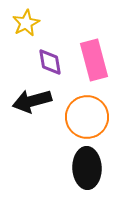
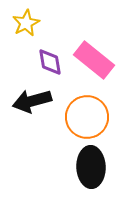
pink rectangle: rotated 36 degrees counterclockwise
black ellipse: moved 4 px right, 1 px up
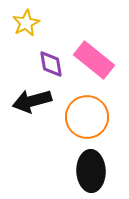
purple diamond: moved 1 px right, 2 px down
black ellipse: moved 4 px down
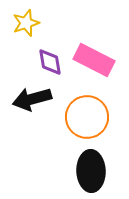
yellow star: rotated 8 degrees clockwise
pink rectangle: rotated 12 degrees counterclockwise
purple diamond: moved 1 px left, 2 px up
black arrow: moved 2 px up
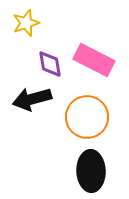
purple diamond: moved 2 px down
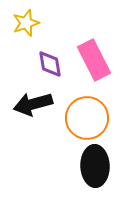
pink rectangle: rotated 36 degrees clockwise
black arrow: moved 1 px right, 5 px down
orange circle: moved 1 px down
black ellipse: moved 4 px right, 5 px up
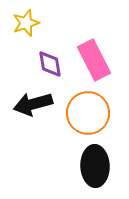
orange circle: moved 1 px right, 5 px up
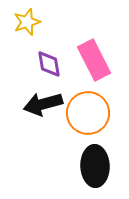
yellow star: moved 1 px right, 1 px up
purple diamond: moved 1 px left
black arrow: moved 10 px right
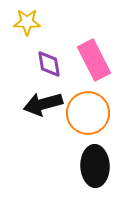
yellow star: rotated 20 degrees clockwise
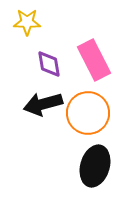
black ellipse: rotated 18 degrees clockwise
